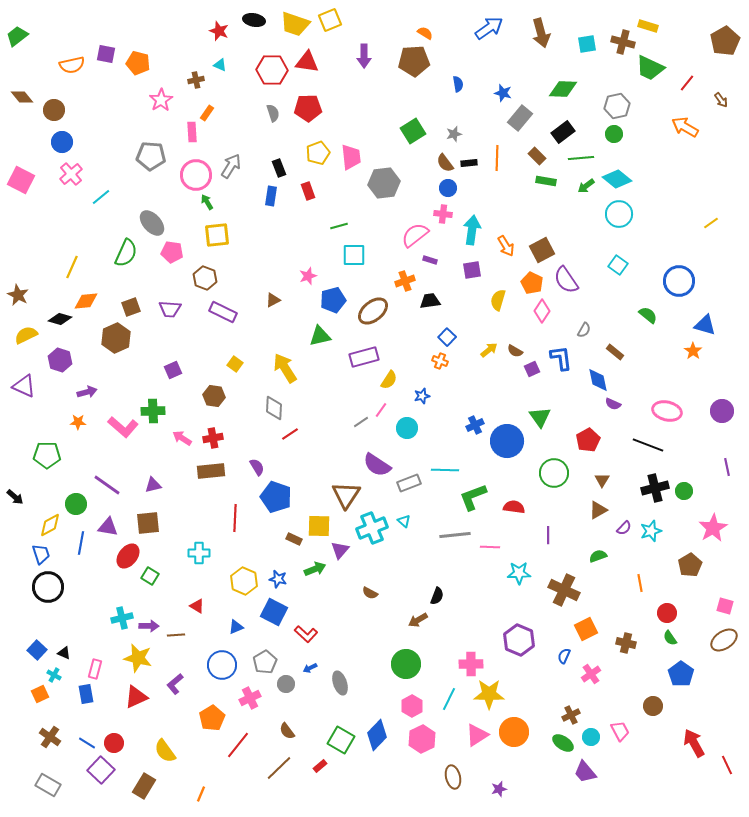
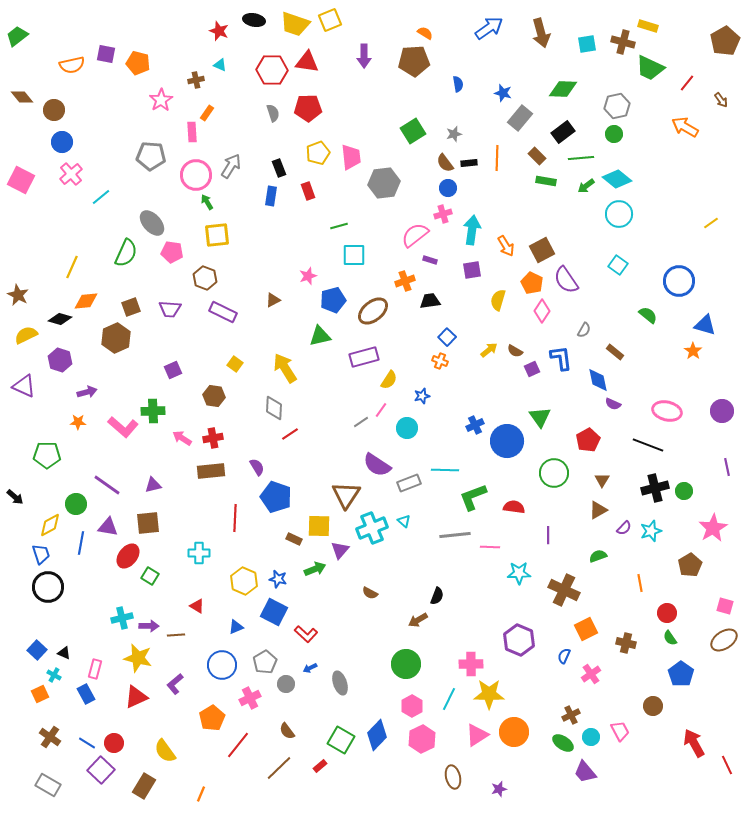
pink cross at (443, 214): rotated 24 degrees counterclockwise
blue rectangle at (86, 694): rotated 18 degrees counterclockwise
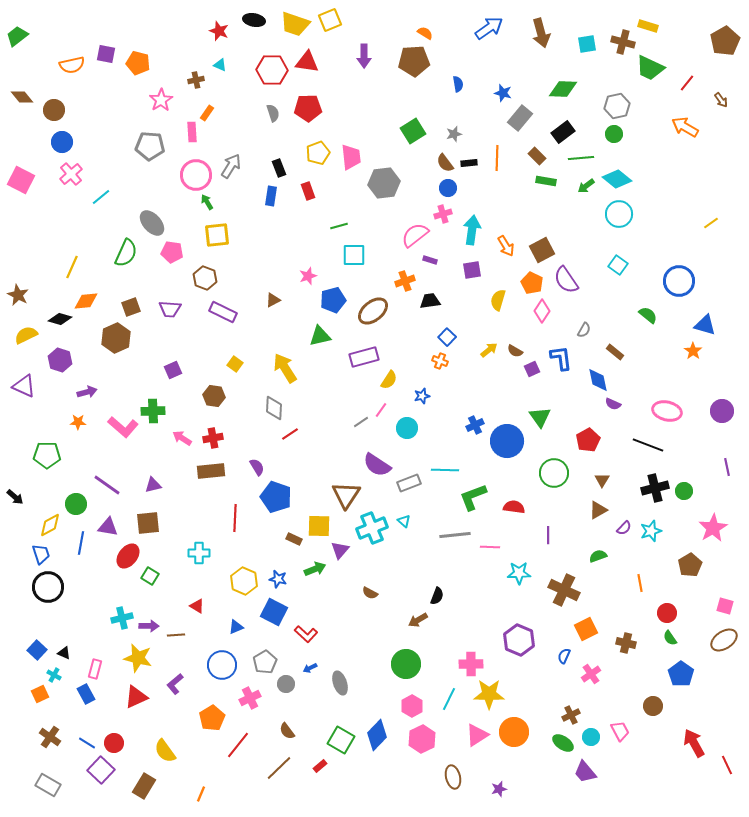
gray pentagon at (151, 156): moved 1 px left, 10 px up
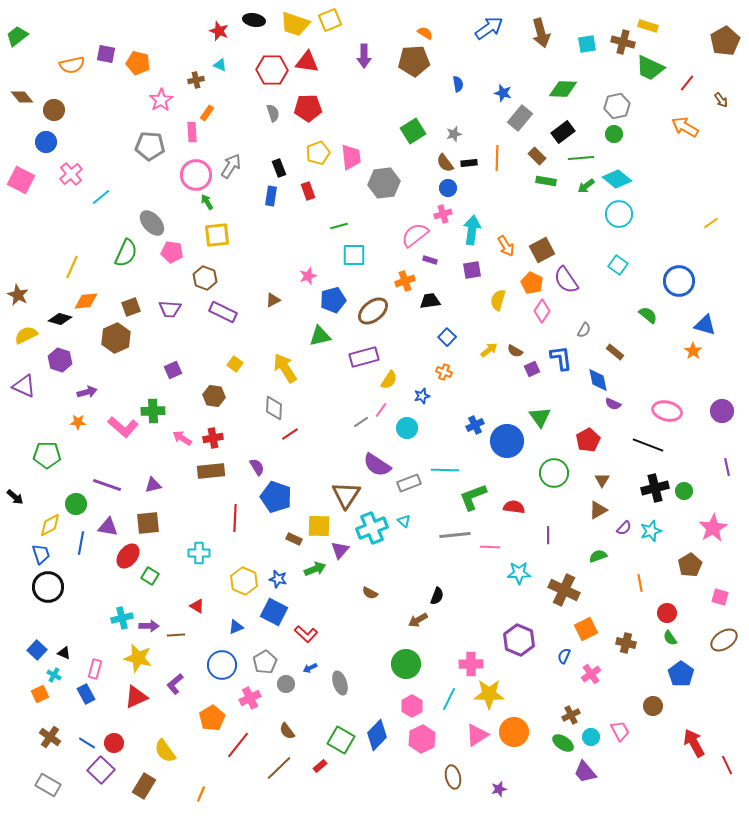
blue circle at (62, 142): moved 16 px left
orange cross at (440, 361): moved 4 px right, 11 px down
purple line at (107, 485): rotated 16 degrees counterclockwise
pink square at (725, 606): moved 5 px left, 9 px up
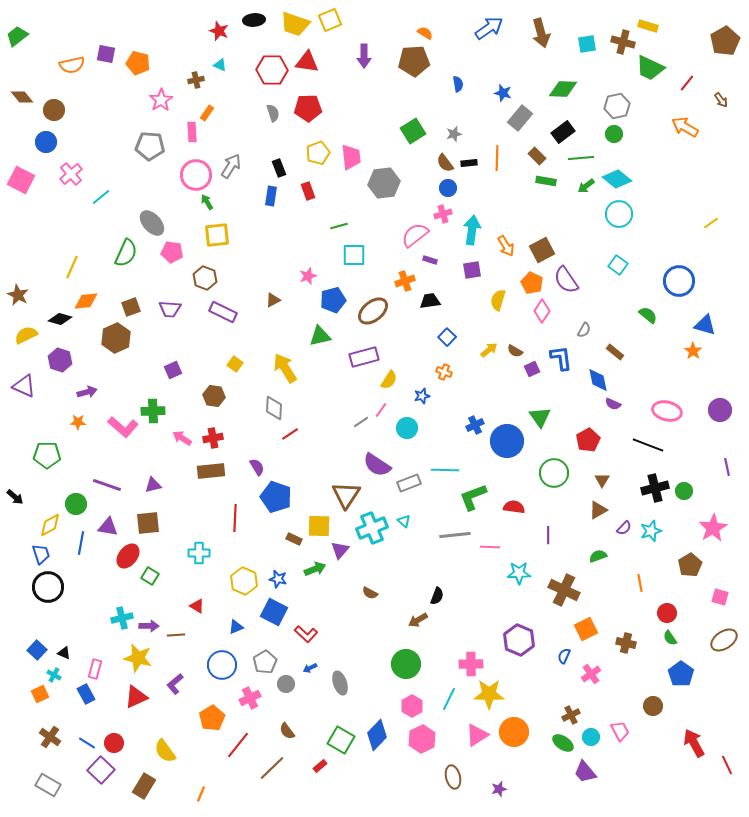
black ellipse at (254, 20): rotated 15 degrees counterclockwise
purple circle at (722, 411): moved 2 px left, 1 px up
brown line at (279, 768): moved 7 px left
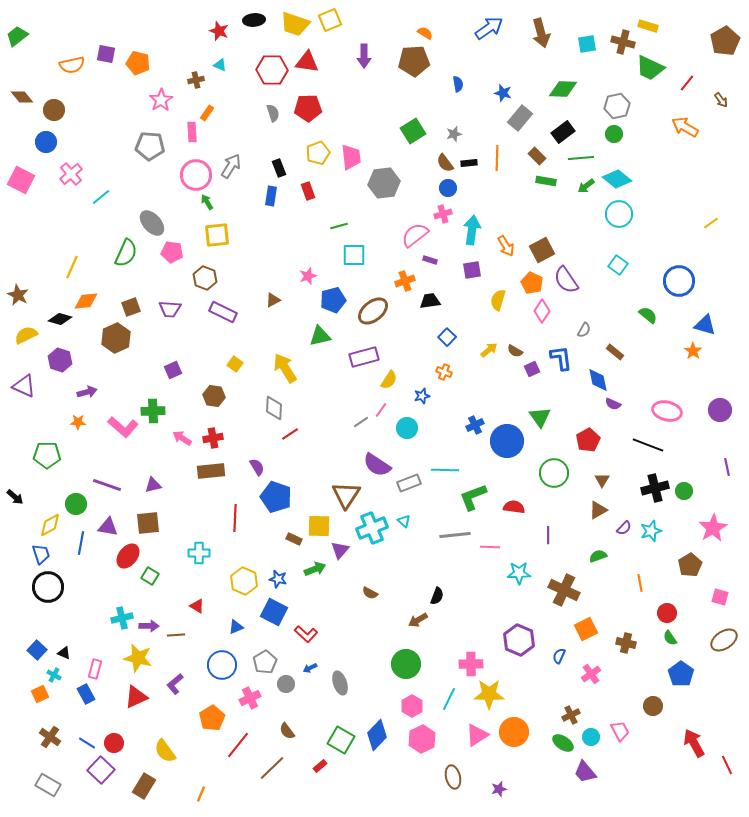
blue semicircle at (564, 656): moved 5 px left
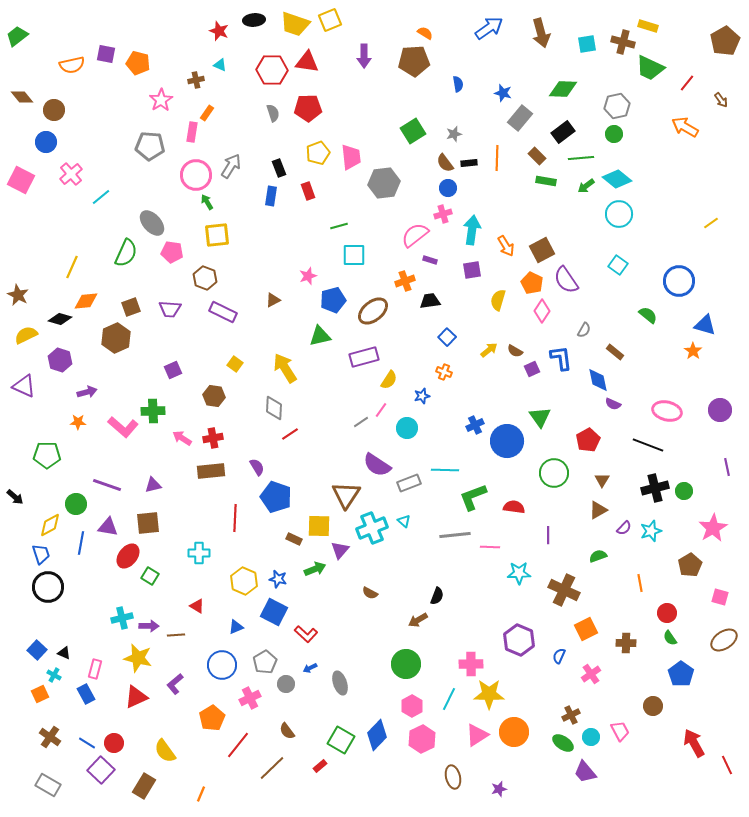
pink rectangle at (192, 132): rotated 12 degrees clockwise
brown cross at (626, 643): rotated 12 degrees counterclockwise
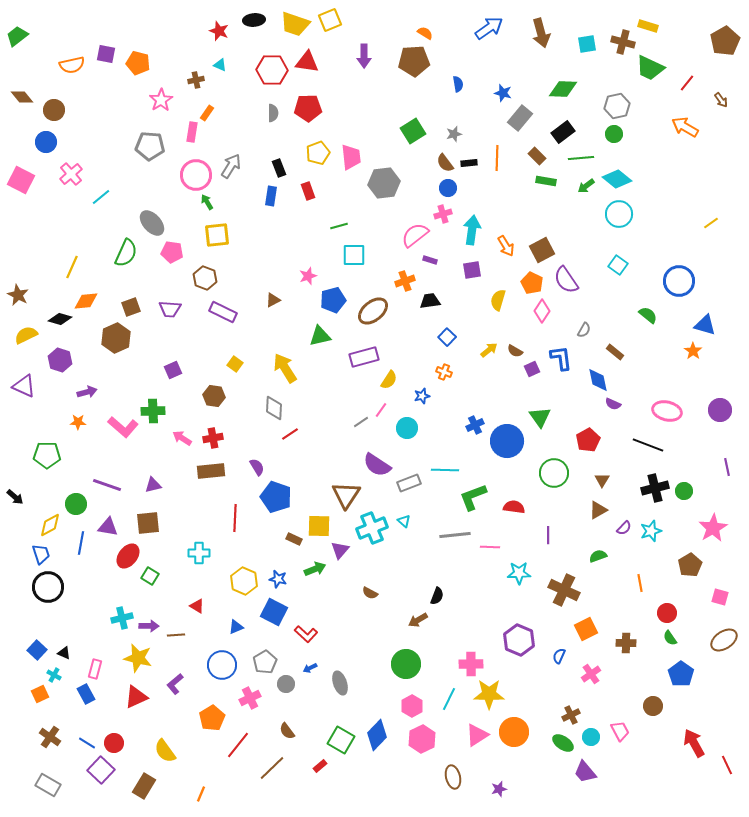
gray semicircle at (273, 113): rotated 18 degrees clockwise
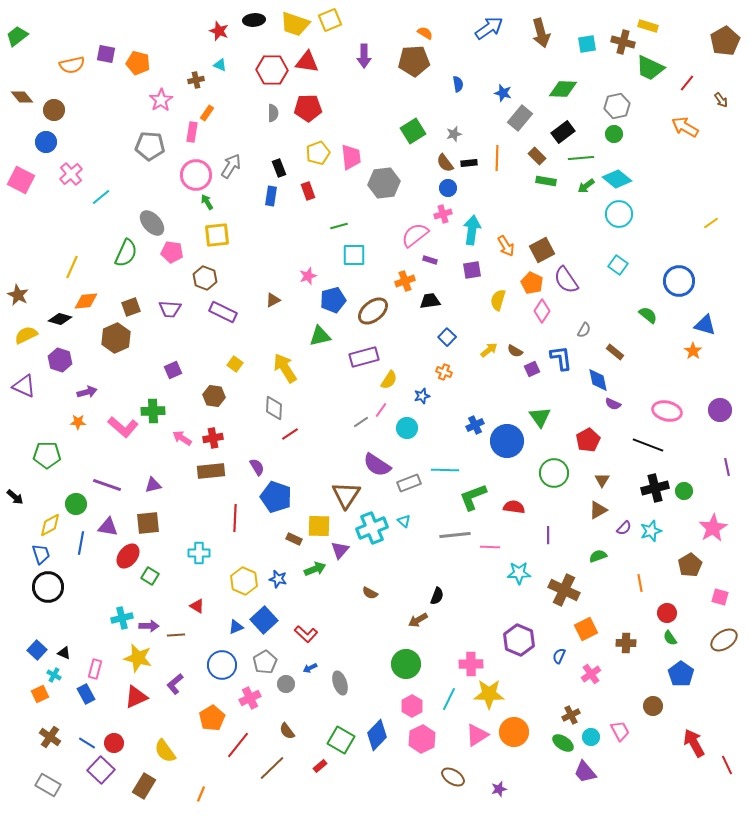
blue square at (274, 612): moved 10 px left, 8 px down; rotated 20 degrees clockwise
brown ellipse at (453, 777): rotated 45 degrees counterclockwise
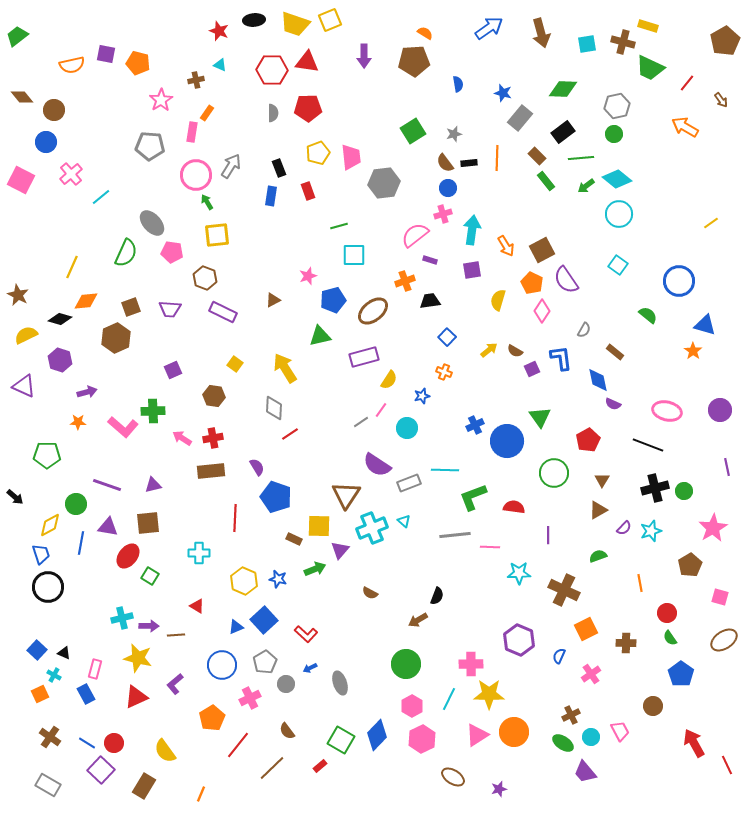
green rectangle at (546, 181): rotated 42 degrees clockwise
